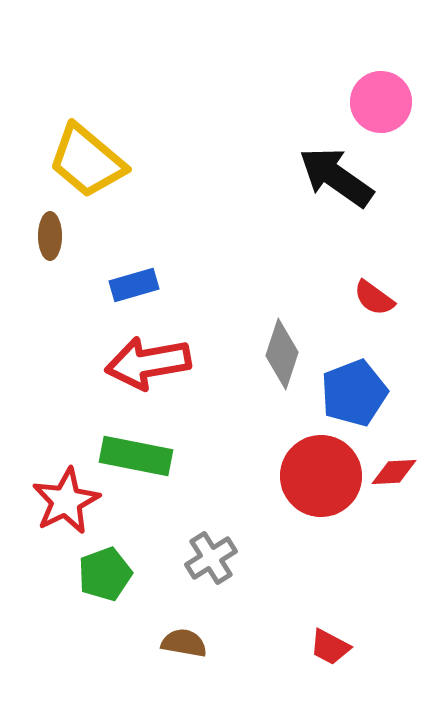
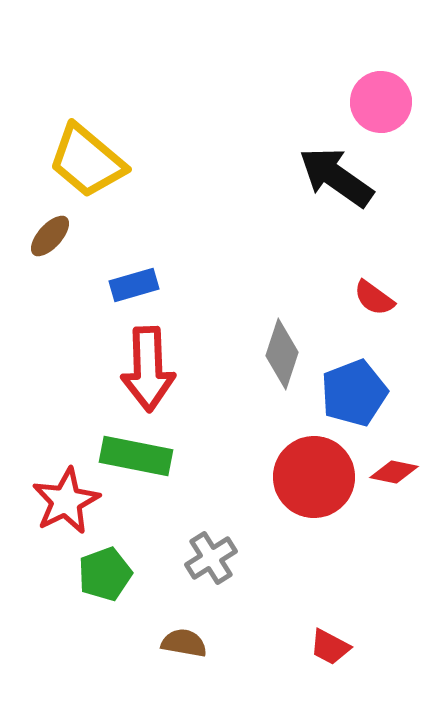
brown ellipse: rotated 42 degrees clockwise
red arrow: moved 6 px down; rotated 82 degrees counterclockwise
red diamond: rotated 15 degrees clockwise
red circle: moved 7 px left, 1 px down
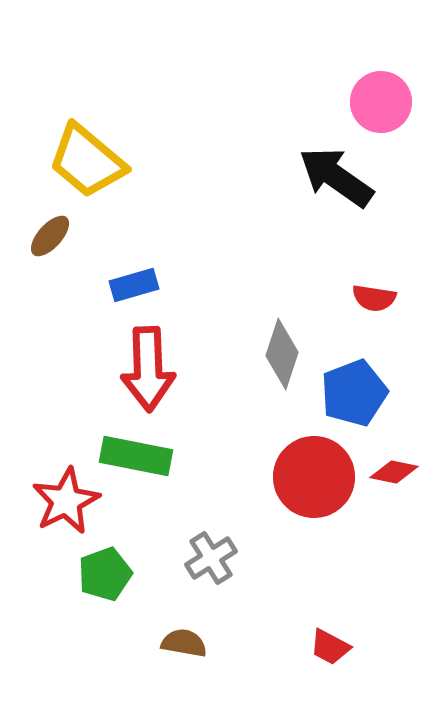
red semicircle: rotated 27 degrees counterclockwise
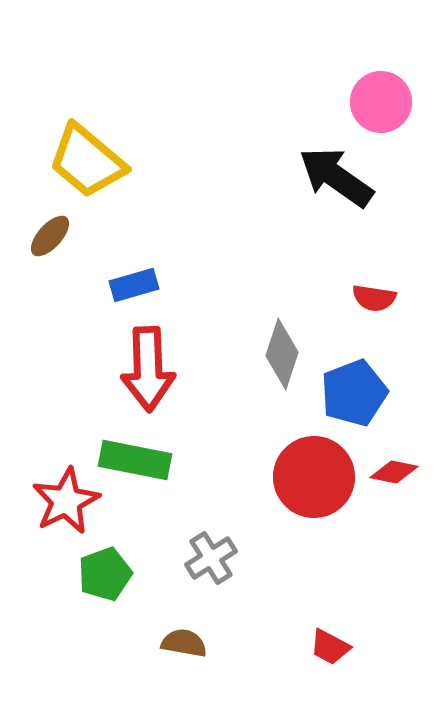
green rectangle: moved 1 px left, 4 px down
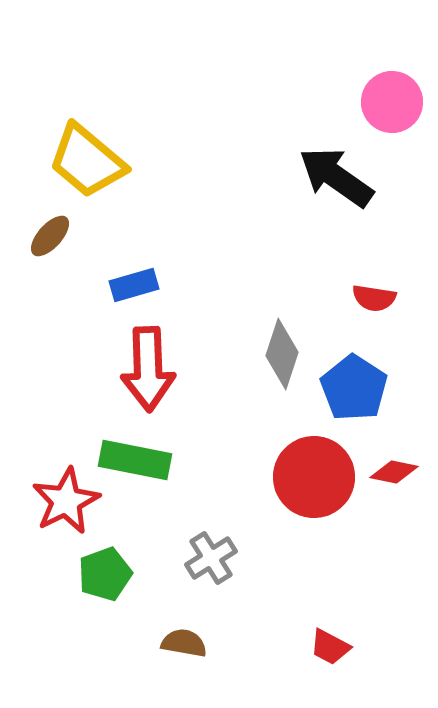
pink circle: moved 11 px right
blue pentagon: moved 5 px up; rotated 18 degrees counterclockwise
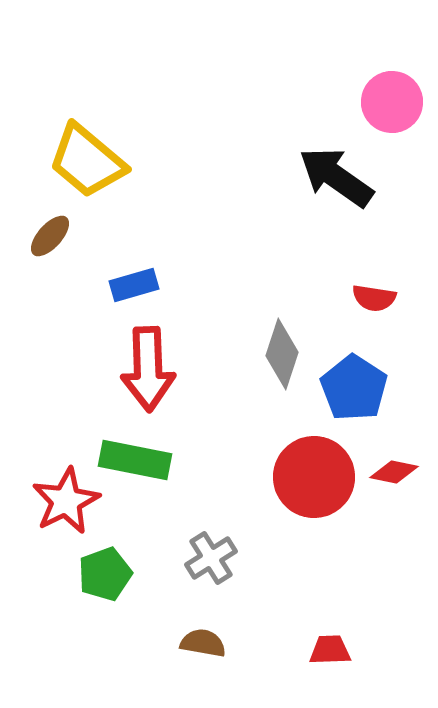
brown semicircle: moved 19 px right
red trapezoid: moved 3 px down; rotated 150 degrees clockwise
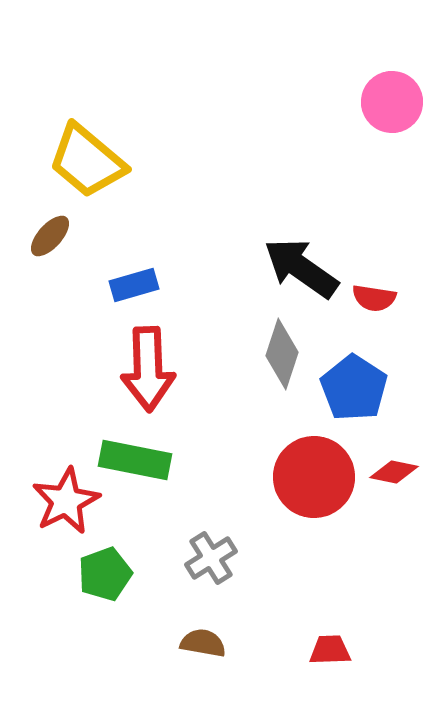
black arrow: moved 35 px left, 91 px down
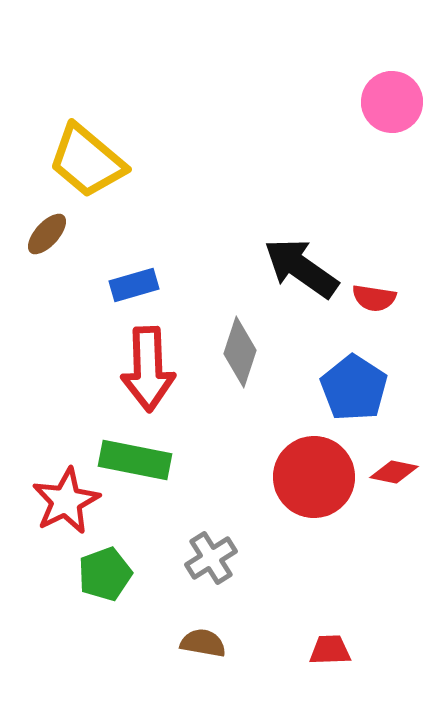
brown ellipse: moved 3 px left, 2 px up
gray diamond: moved 42 px left, 2 px up
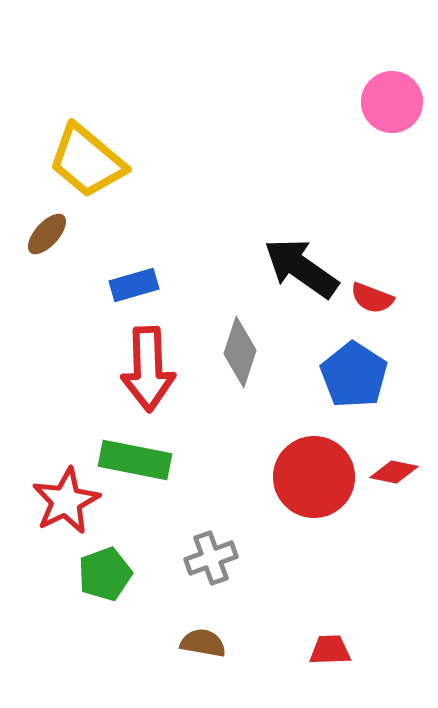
red semicircle: moved 2 px left; rotated 12 degrees clockwise
blue pentagon: moved 13 px up
gray cross: rotated 12 degrees clockwise
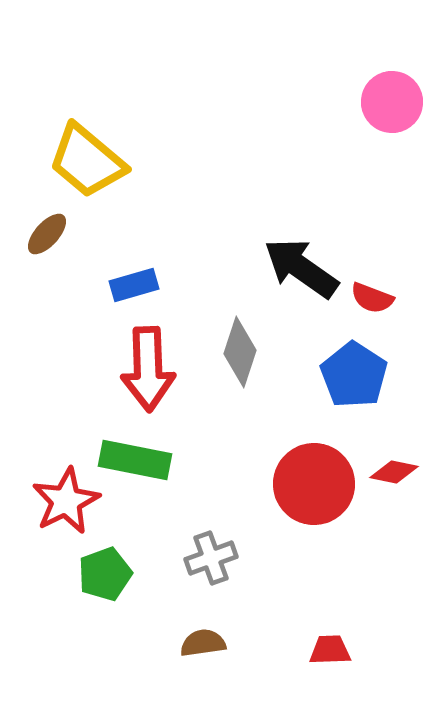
red circle: moved 7 px down
brown semicircle: rotated 18 degrees counterclockwise
